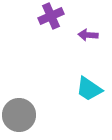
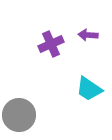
purple cross: moved 28 px down
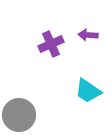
cyan trapezoid: moved 1 px left, 2 px down
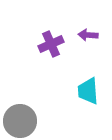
cyan trapezoid: rotated 52 degrees clockwise
gray circle: moved 1 px right, 6 px down
